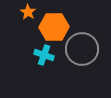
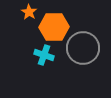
orange star: moved 1 px right
gray circle: moved 1 px right, 1 px up
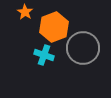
orange star: moved 4 px left
orange hexagon: rotated 20 degrees counterclockwise
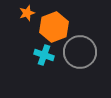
orange star: moved 2 px right, 1 px down; rotated 21 degrees clockwise
gray circle: moved 3 px left, 4 px down
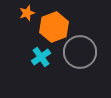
cyan cross: moved 3 px left, 2 px down; rotated 36 degrees clockwise
